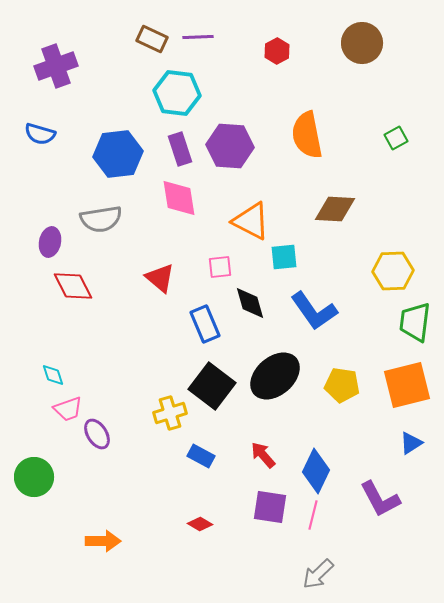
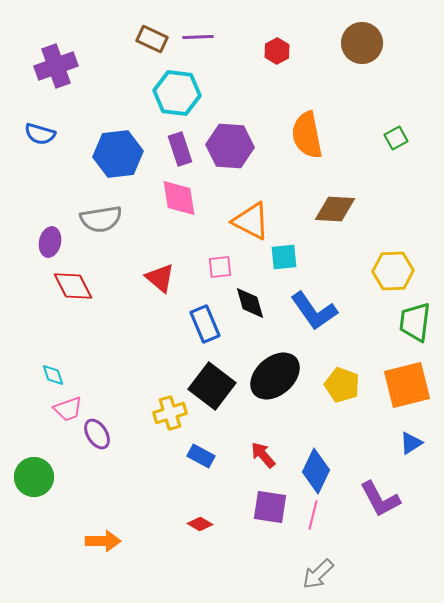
yellow pentagon at (342, 385): rotated 12 degrees clockwise
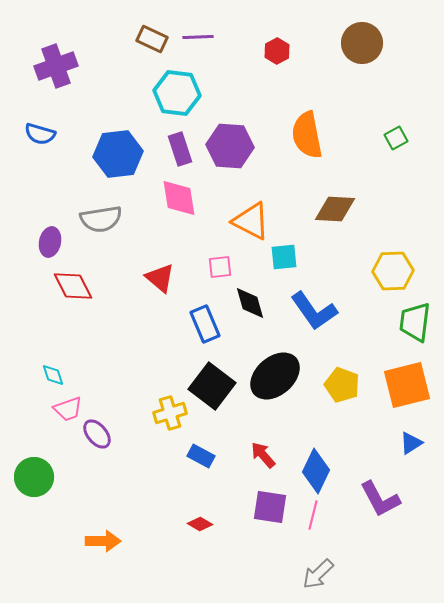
purple ellipse at (97, 434): rotated 8 degrees counterclockwise
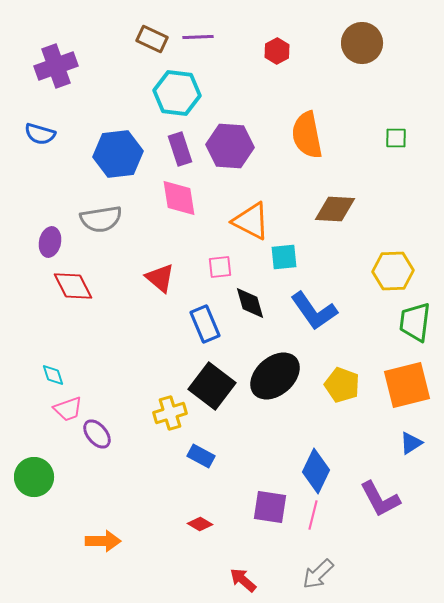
green square at (396, 138): rotated 30 degrees clockwise
red arrow at (263, 455): moved 20 px left, 125 px down; rotated 8 degrees counterclockwise
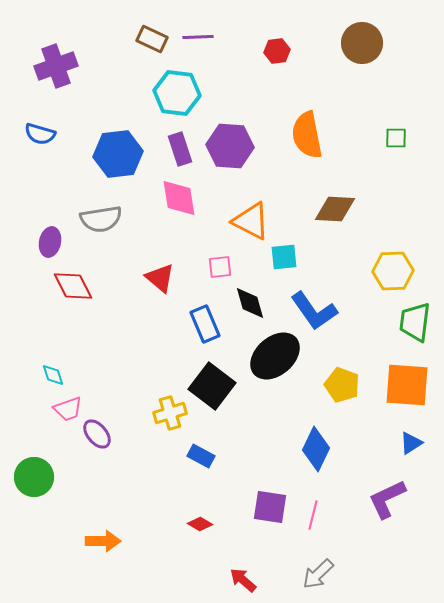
red hexagon at (277, 51): rotated 20 degrees clockwise
black ellipse at (275, 376): moved 20 px up
orange square at (407, 385): rotated 18 degrees clockwise
blue diamond at (316, 471): moved 22 px up
purple L-shape at (380, 499): moved 7 px right; rotated 93 degrees clockwise
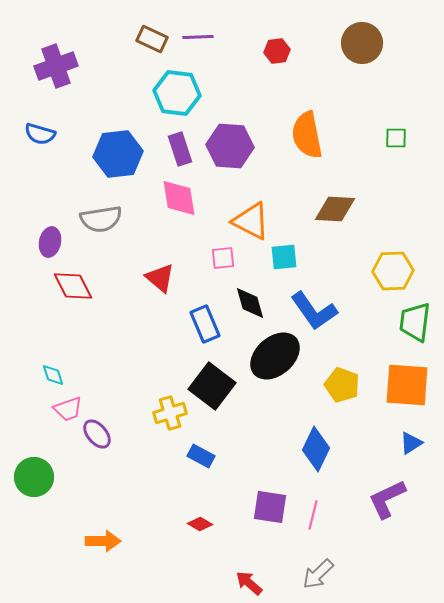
pink square at (220, 267): moved 3 px right, 9 px up
red arrow at (243, 580): moved 6 px right, 3 px down
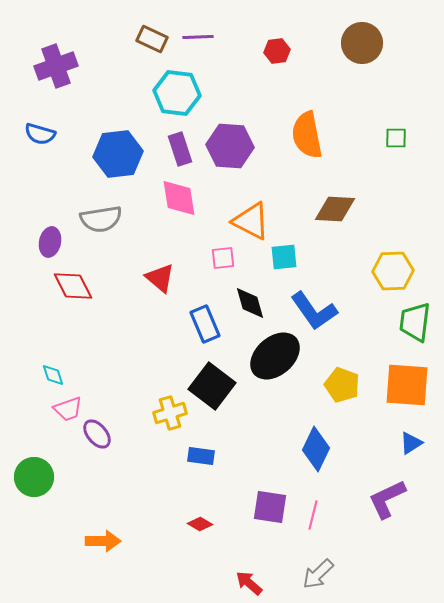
blue rectangle at (201, 456): rotated 20 degrees counterclockwise
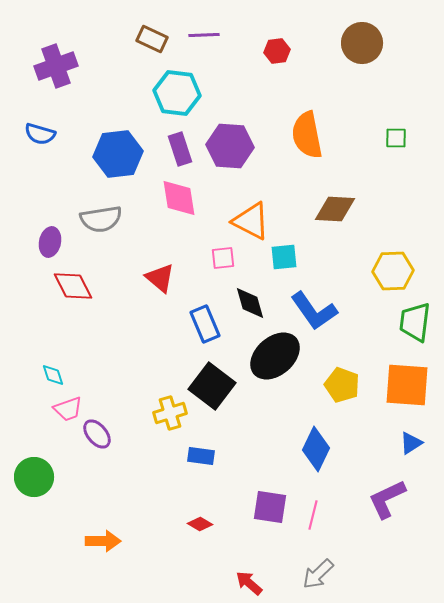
purple line at (198, 37): moved 6 px right, 2 px up
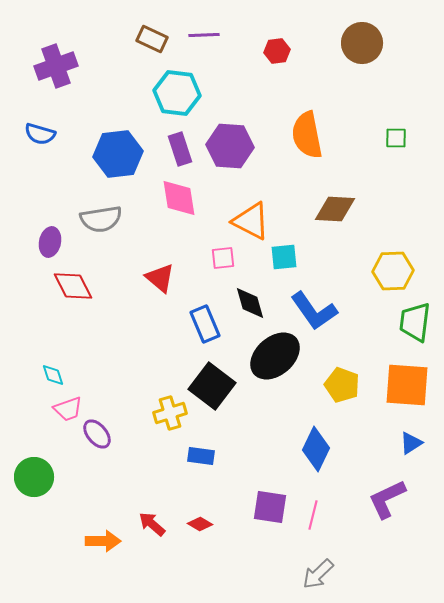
red arrow at (249, 583): moved 97 px left, 59 px up
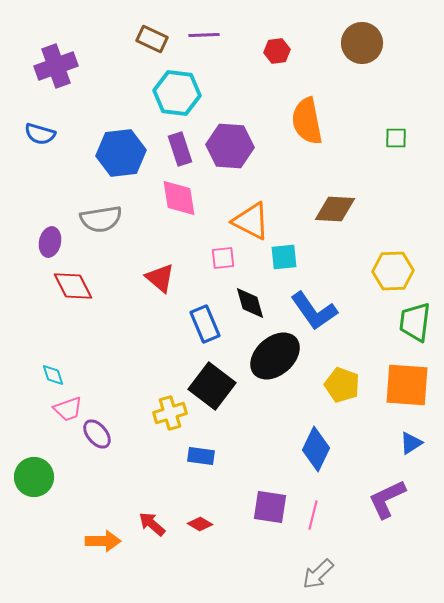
orange semicircle at (307, 135): moved 14 px up
blue hexagon at (118, 154): moved 3 px right, 1 px up
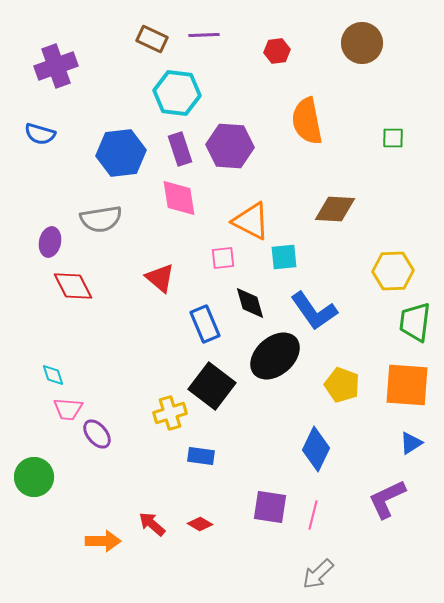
green square at (396, 138): moved 3 px left
pink trapezoid at (68, 409): rotated 24 degrees clockwise
